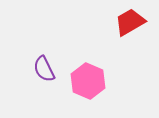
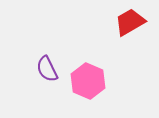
purple semicircle: moved 3 px right
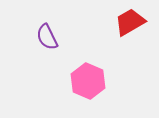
purple semicircle: moved 32 px up
